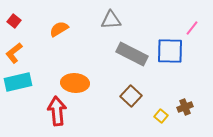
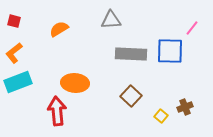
red square: rotated 24 degrees counterclockwise
gray rectangle: moved 1 px left; rotated 24 degrees counterclockwise
cyan rectangle: rotated 8 degrees counterclockwise
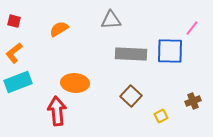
brown cross: moved 8 px right, 6 px up
yellow square: rotated 24 degrees clockwise
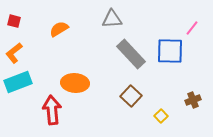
gray triangle: moved 1 px right, 1 px up
gray rectangle: rotated 44 degrees clockwise
brown cross: moved 1 px up
red arrow: moved 5 px left, 1 px up
yellow square: rotated 16 degrees counterclockwise
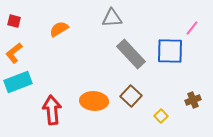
gray triangle: moved 1 px up
orange ellipse: moved 19 px right, 18 px down
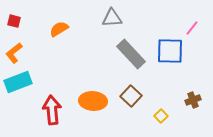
orange ellipse: moved 1 px left
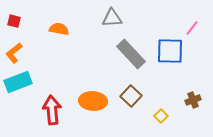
orange semicircle: rotated 42 degrees clockwise
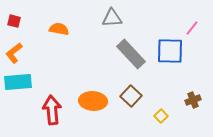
cyan rectangle: rotated 16 degrees clockwise
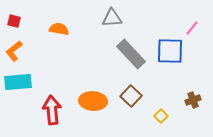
orange L-shape: moved 2 px up
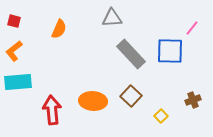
orange semicircle: rotated 102 degrees clockwise
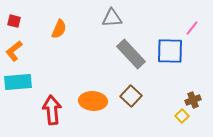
yellow square: moved 21 px right
